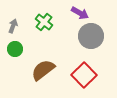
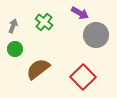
gray circle: moved 5 px right, 1 px up
brown semicircle: moved 5 px left, 1 px up
red square: moved 1 px left, 2 px down
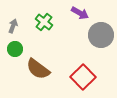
gray circle: moved 5 px right
brown semicircle: rotated 105 degrees counterclockwise
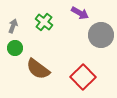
green circle: moved 1 px up
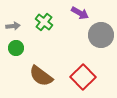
gray arrow: rotated 64 degrees clockwise
green circle: moved 1 px right
brown semicircle: moved 3 px right, 7 px down
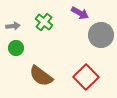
red square: moved 3 px right
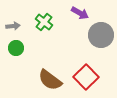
brown semicircle: moved 9 px right, 4 px down
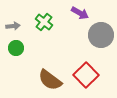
red square: moved 2 px up
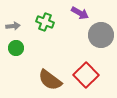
green cross: moved 1 px right; rotated 18 degrees counterclockwise
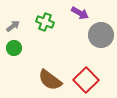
gray arrow: rotated 32 degrees counterclockwise
green circle: moved 2 px left
red square: moved 5 px down
